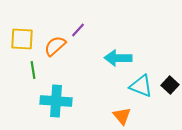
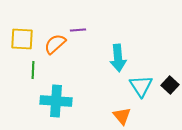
purple line: rotated 42 degrees clockwise
orange semicircle: moved 2 px up
cyan arrow: rotated 96 degrees counterclockwise
green line: rotated 12 degrees clockwise
cyan triangle: rotated 35 degrees clockwise
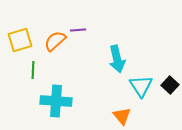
yellow square: moved 2 px left, 1 px down; rotated 20 degrees counterclockwise
orange semicircle: moved 3 px up
cyan arrow: moved 1 px left, 1 px down; rotated 8 degrees counterclockwise
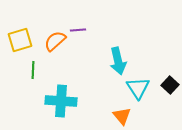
cyan arrow: moved 1 px right, 2 px down
cyan triangle: moved 3 px left, 2 px down
cyan cross: moved 5 px right
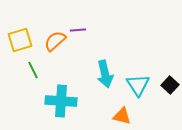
cyan arrow: moved 13 px left, 13 px down
green line: rotated 30 degrees counterclockwise
cyan triangle: moved 3 px up
orange triangle: rotated 36 degrees counterclockwise
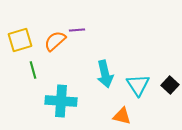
purple line: moved 1 px left
green line: rotated 12 degrees clockwise
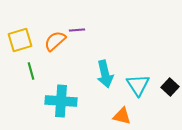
green line: moved 2 px left, 1 px down
black square: moved 2 px down
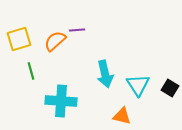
yellow square: moved 1 px left, 1 px up
black square: moved 1 px down; rotated 12 degrees counterclockwise
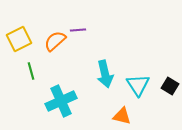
purple line: moved 1 px right
yellow square: rotated 10 degrees counterclockwise
black square: moved 2 px up
cyan cross: rotated 28 degrees counterclockwise
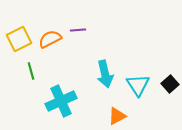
orange semicircle: moved 5 px left, 2 px up; rotated 15 degrees clockwise
black square: moved 2 px up; rotated 18 degrees clockwise
orange triangle: moved 5 px left; rotated 42 degrees counterclockwise
